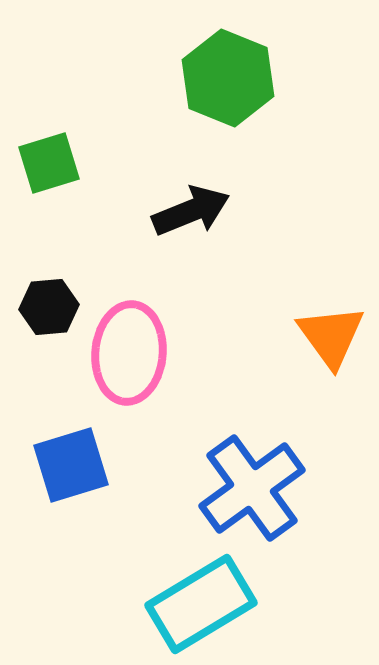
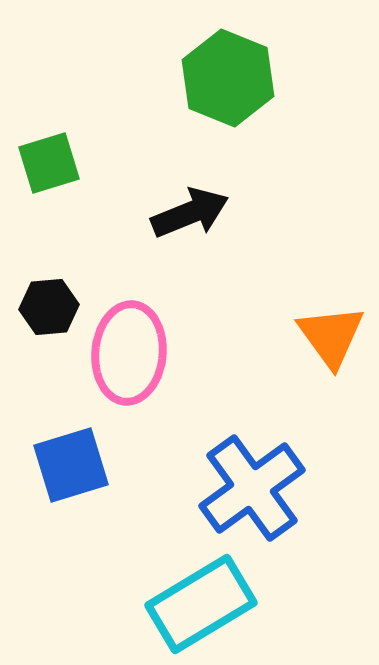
black arrow: moved 1 px left, 2 px down
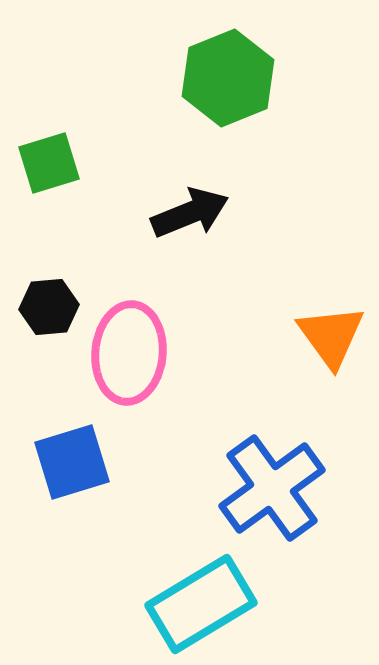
green hexagon: rotated 16 degrees clockwise
blue square: moved 1 px right, 3 px up
blue cross: moved 20 px right
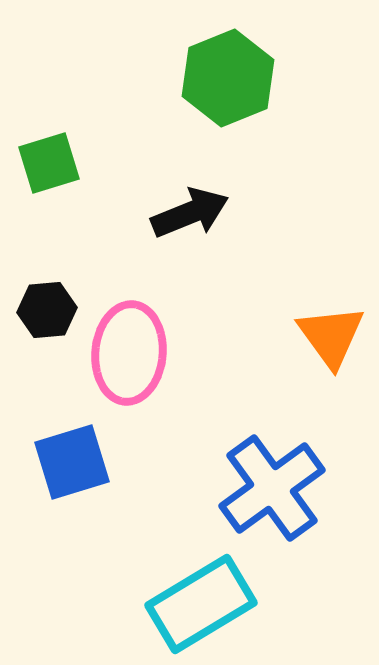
black hexagon: moved 2 px left, 3 px down
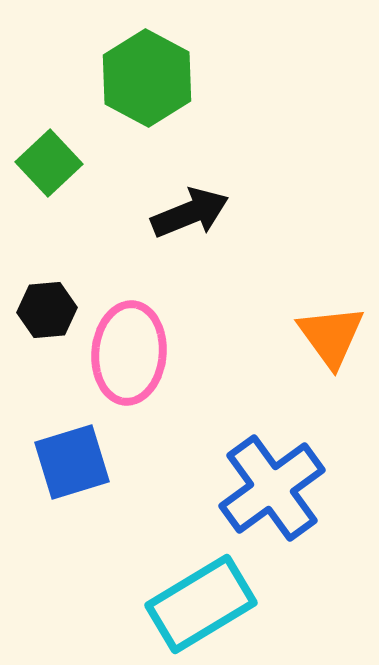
green hexagon: moved 81 px left; rotated 10 degrees counterclockwise
green square: rotated 26 degrees counterclockwise
